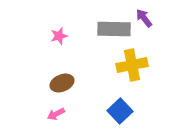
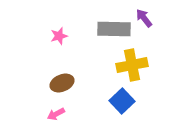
blue square: moved 2 px right, 10 px up
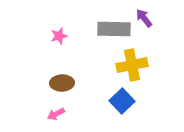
brown ellipse: rotated 20 degrees clockwise
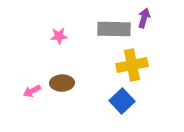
purple arrow: rotated 54 degrees clockwise
pink star: rotated 12 degrees clockwise
pink arrow: moved 24 px left, 23 px up
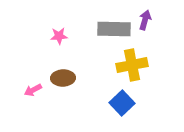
purple arrow: moved 1 px right, 2 px down
brown ellipse: moved 1 px right, 5 px up
pink arrow: moved 1 px right, 1 px up
blue square: moved 2 px down
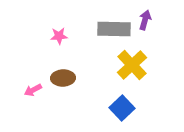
yellow cross: rotated 32 degrees counterclockwise
blue square: moved 5 px down
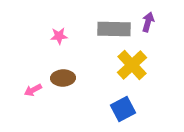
purple arrow: moved 3 px right, 2 px down
blue square: moved 1 px right, 1 px down; rotated 15 degrees clockwise
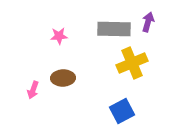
yellow cross: moved 2 px up; rotated 20 degrees clockwise
pink arrow: rotated 42 degrees counterclockwise
blue square: moved 1 px left, 2 px down
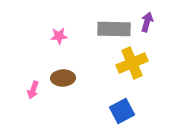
purple arrow: moved 1 px left
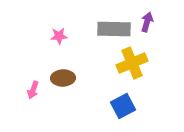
blue square: moved 1 px right, 5 px up
